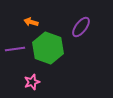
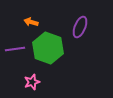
purple ellipse: moved 1 px left; rotated 15 degrees counterclockwise
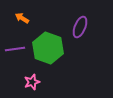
orange arrow: moved 9 px left, 4 px up; rotated 16 degrees clockwise
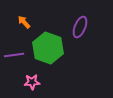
orange arrow: moved 2 px right, 4 px down; rotated 16 degrees clockwise
purple line: moved 1 px left, 6 px down
pink star: rotated 14 degrees clockwise
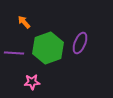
purple ellipse: moved 16 px down
green hexagon: rotated 20 degrees clockwise
purple line: moved 2 px up; rotated 12 degrees clockwise
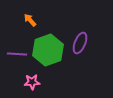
orange arrow: moved 6 px right, 2 px up
green hexagon: moved 2 px down
purple line: moved 3 px right, 1 px down
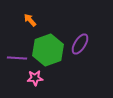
purple ellipse: moved 1 px down; rotated 10 degrees clockwise
purple line: moved 4 px down
pink star: moved 3 px right, 4 px up
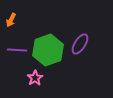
orange arrow: moved 19 px left; rotated 112 degrees counterclockwise
purple line: moved 8 px up
pink star: rotated 28 degrees counterclockwise
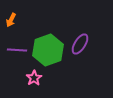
pink star: moved 1 px left
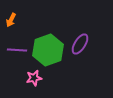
pink star: rotated 21 degrees clockwise
